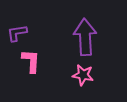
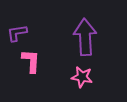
pink star: moved 1 px left, 2 px down
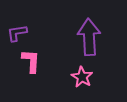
purple arrow: moved 4 px right
pink star: rotated 20 degrees clockwise
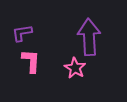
purple L-shape: moved 5 px right
pink star: moved 7 px left, 9 px up
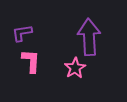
pink star: rotated 10 degrees clockwise
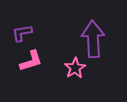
purple arrow: moved 4 px right, 2 px down
pink L-shape: rotated 70 degrees clockwise
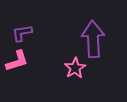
pink L-shape: moved 14 px left
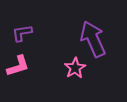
purple arrow: rotated 21 degrees counterclockwise
pink L-shape: moved 1 px right, 5 px down
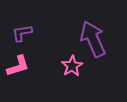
pink star: moved 3 px left, 2 px up
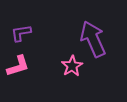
purple L-shape: moved 1 px left
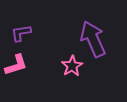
pink L-shape: moved 2 px left, 1 px up
